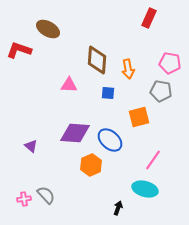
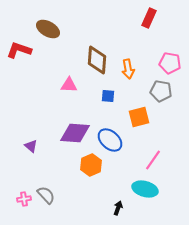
blue square: moved 3 px down
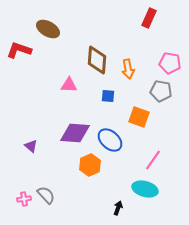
orange square: rotated 35 degrees clockwise
orange hexagon: moved 1 px left
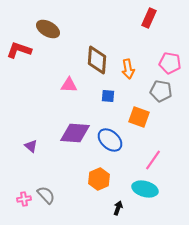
orange hexagon: moved 9 px right, 14 px down
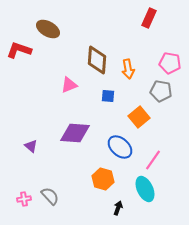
pink triangle: rotated 24 degrees counterclockwise
orange square: rotated 30 degrees clockwise
blue ellipse: moved 10 px right, 7 px down
orange hexagon: moved 4 px right; rotated 20 degrees counterclockwise
cyan ellipse: rotated 50 degrees clockwise
gray semicircle: moved 4 px right, 1 px down
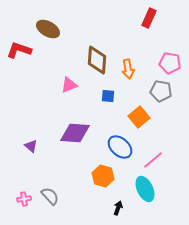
pink line: rotated 15 degrees clockwise
orange hexagon: moved 3 px up
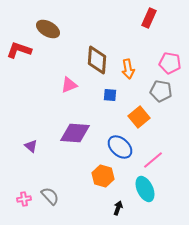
blue square: moved 2 px right, 1 px up
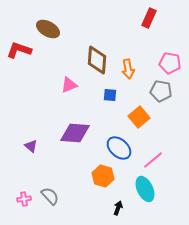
blue ellipse: moved 1 px left, 1 px down
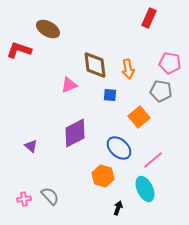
brown diamond: moved 2 px left, 5 px down; rotated 12 degrees counterclockwise
purple diamond: rotated 32 degrees counterclockwise
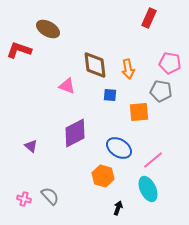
pink triangle: moved 2 px left, 1 px down; rotated 42 degrees clockwise
orange square: moved 5 px up; rotated 35 degrees clockwise
blue ellipse: rotated 10 degrees counterclockwise
cyan ellipse: moved 3 px right
pink cross: rotated 24 degrees clockwise
